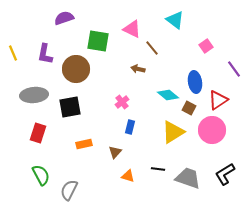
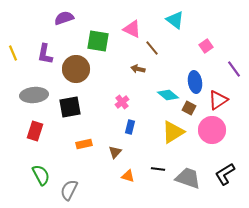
red rectangle: moved 3 px left, 2 px up
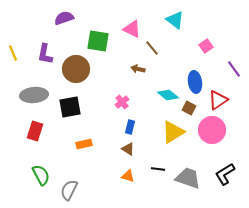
brown triangle: moved 13 px right, 3 px up; rotated 40 degrees counterclockwise
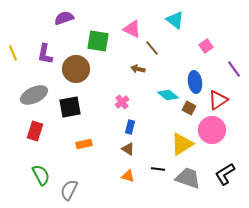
gray ellipse: rotated 20 degrees counterclockwise
yellow triangle: moved 9 px right, 12 px down
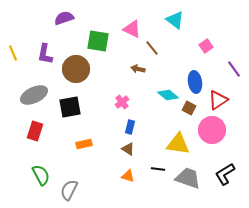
yellow triangle: moved 4 px left; rotated 40 degrees clockwise
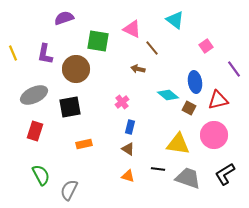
red triangle: rotated 20 degrees clockwise
pink circle: moved 2 px right, 5 px down
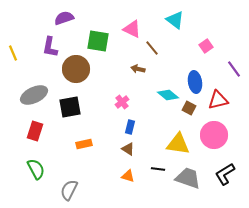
purple L-shape: moved 5 px right, 7 px up
green semicircle: moved 5 px left, 6 px up
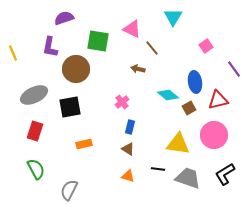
cyan triangle: moved 2 px left, 3 px up; rotated 24 degrees clockwise
brown square: rotated 32 degrees clockwise
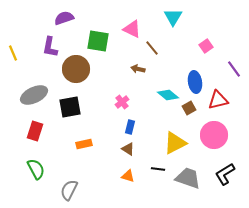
yellow triangle: moved 3 px left, 1 px up; rotated 35 degrees counterclockwise
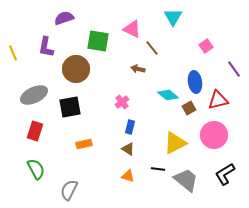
purple L-shape: moved 4 px left
gray trapezoid: moved 2 px left, 2 px down; rotated 20 degrees clockwise
